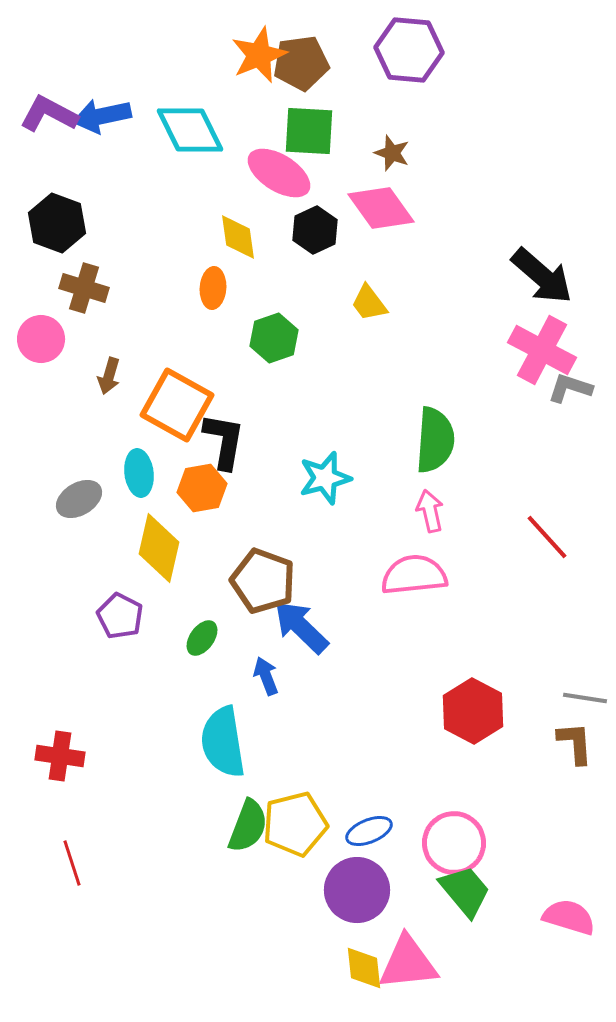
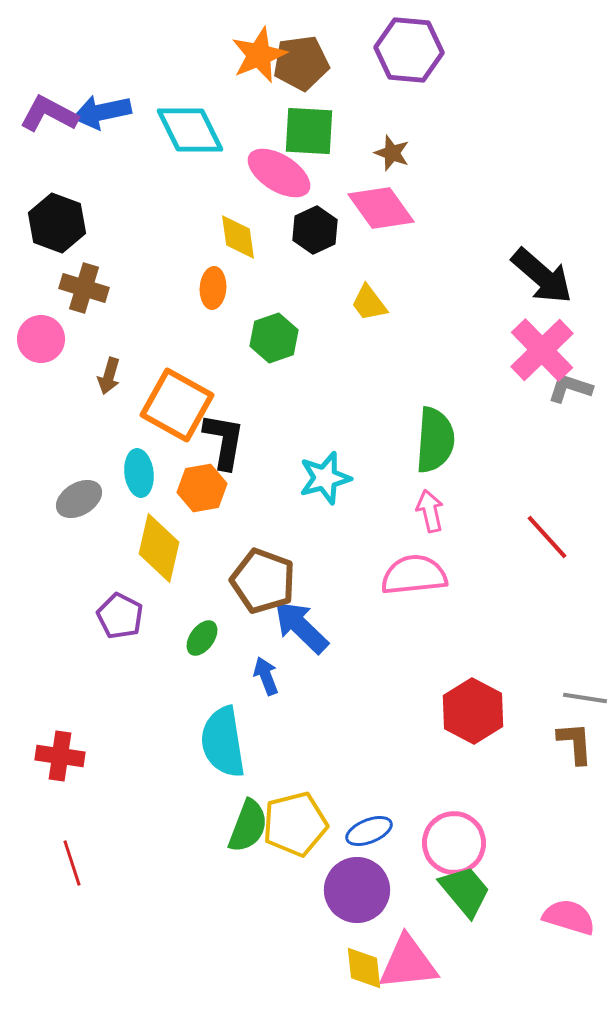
blue arrow at (102, 116): moved 4 px up
pink cross at (542, 350): rotated 18 degrees clockwise
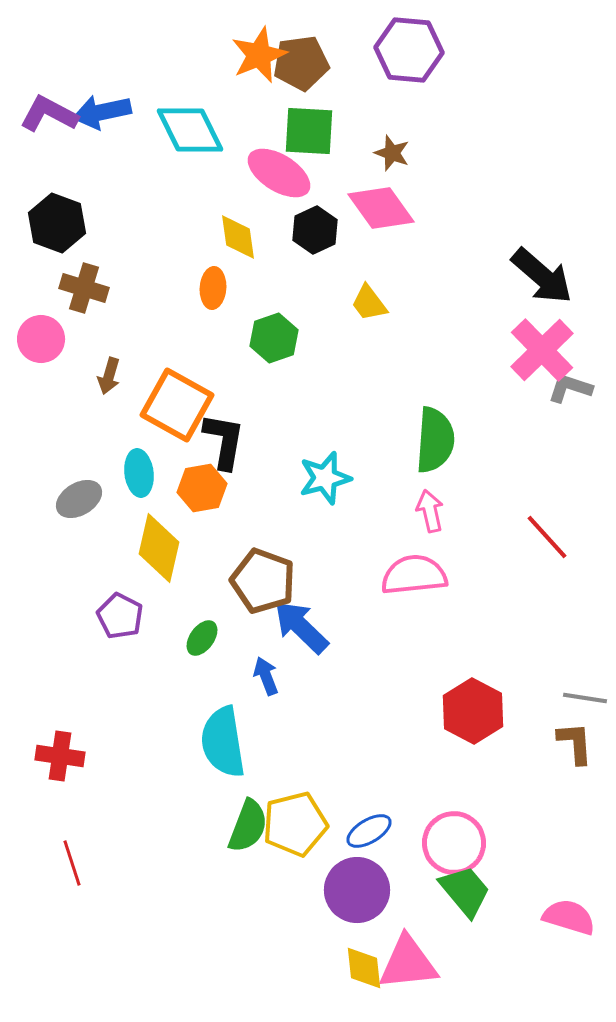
blue ellipse at (369, 831): rotated 9 degrees counterclockwise
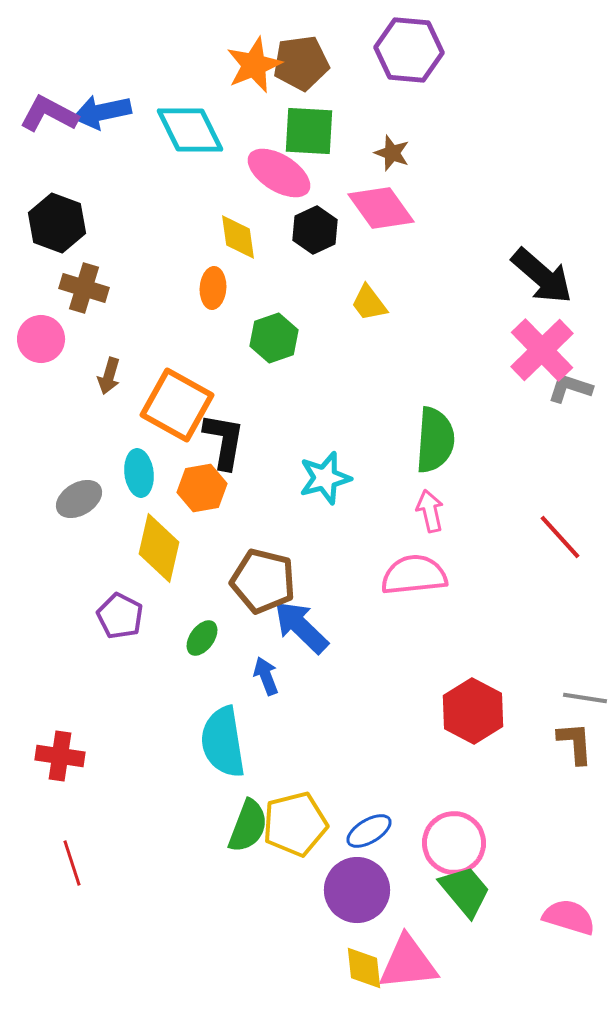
orange star at (259, 55): moved 5 px left, 10 px down
red line at (547, 537): moved 13 px right
brown pentagon at (263, 581): rotated 6 degrees counterclockwise
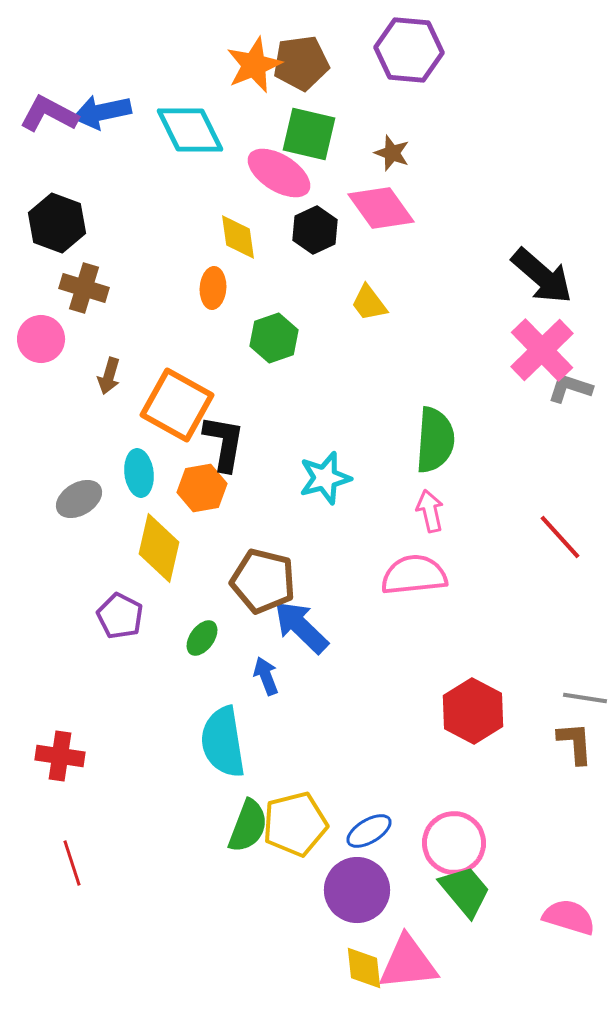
green square at (309, 131): moved 3 px down; rotated 10 degrees clockwise
black L-shape at (224, 441): moved 2 px down
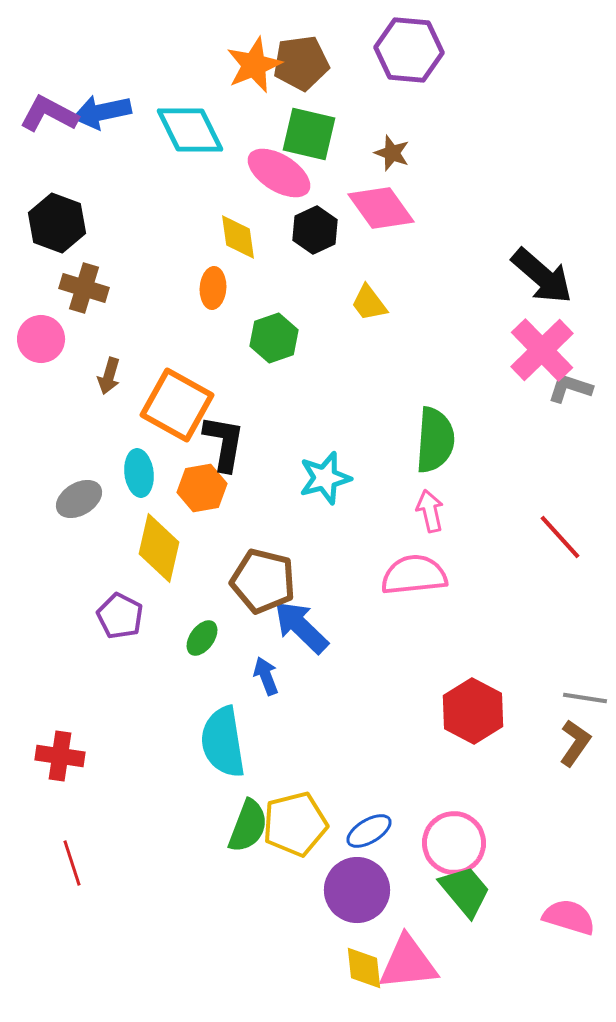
brown L-shape at (575, 743): rotated 39 degrees clockwise
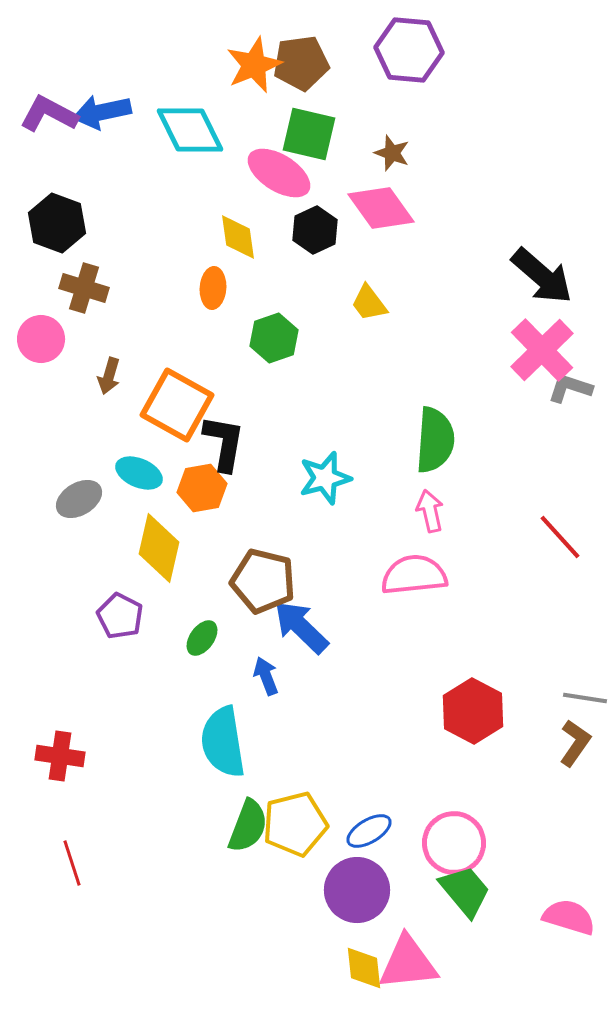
cyan ellipse at (139, 473): rotated 60 degrees counterclockwise
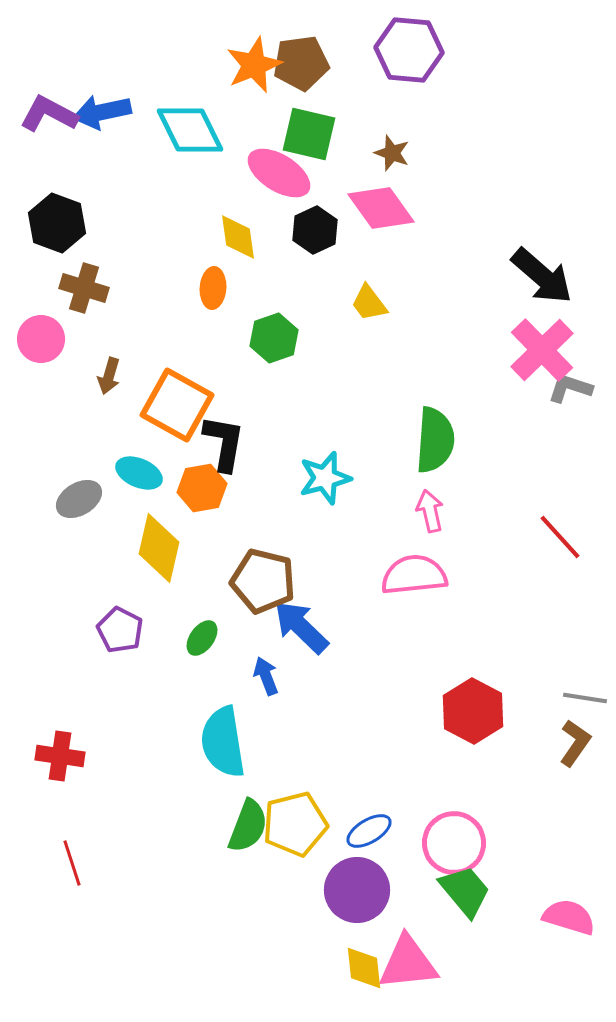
purple pentagon at (120, 616): moved 14 px down
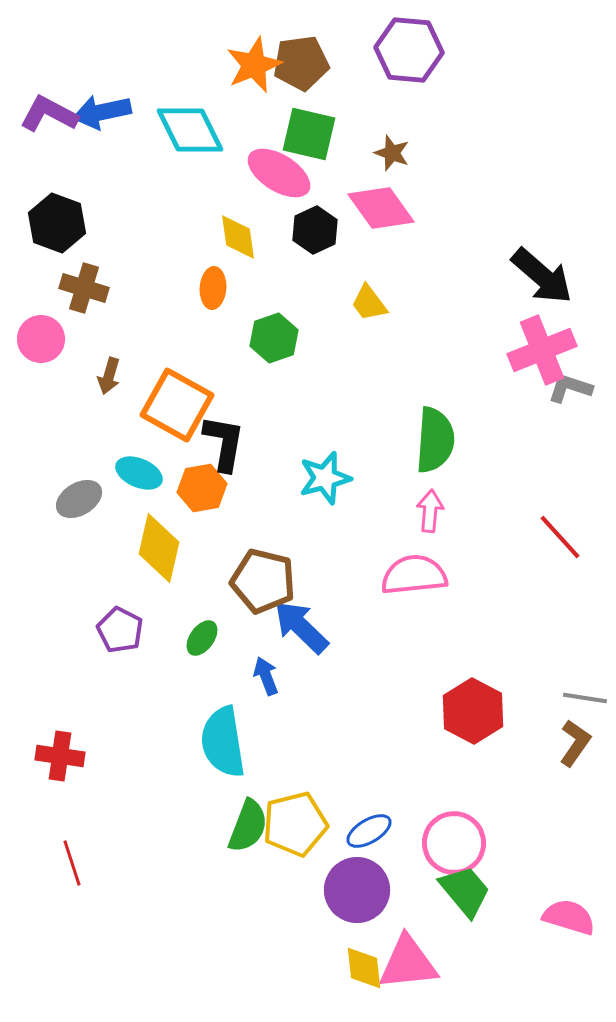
pink cross at (542, 350): rotated 22 degrees clockwise
pink arrow at (430, 511): rotated 18 degrees clockwise
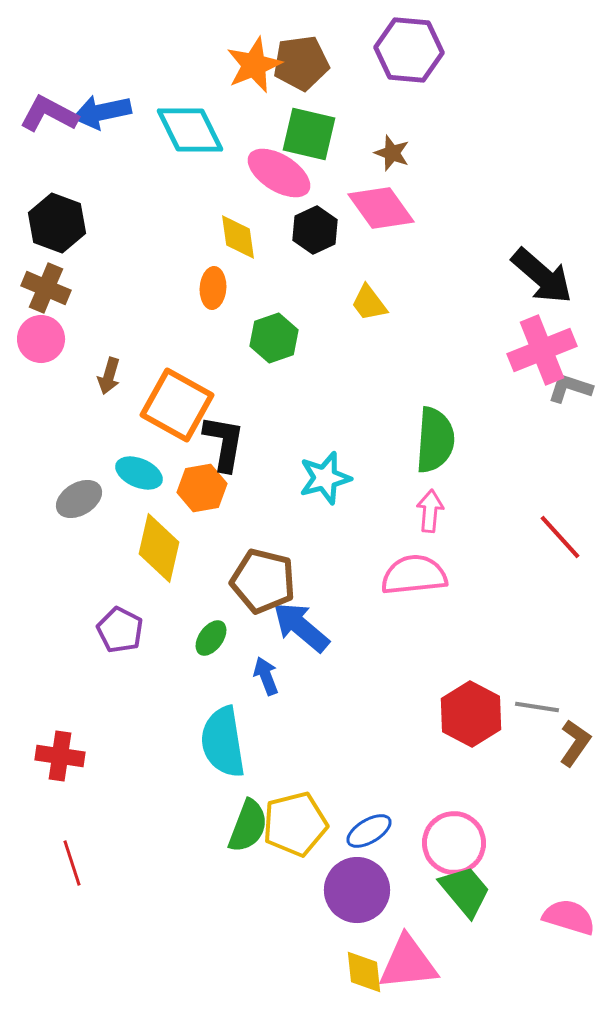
brown cross at (84, 288): moved 38 px left; rotated 6 degrees clockwise
blue arrow at (301, 627): rotated 4 degrees counterclockwise
green ellipse at (202, 638): moved 9 px right
gray line at (585, 698): moved 48 px left, 9 px down
red hexagon at (473, 711): moved 2 px left, 3 px down
yellow diamond at (364, 968): moved 4 px down
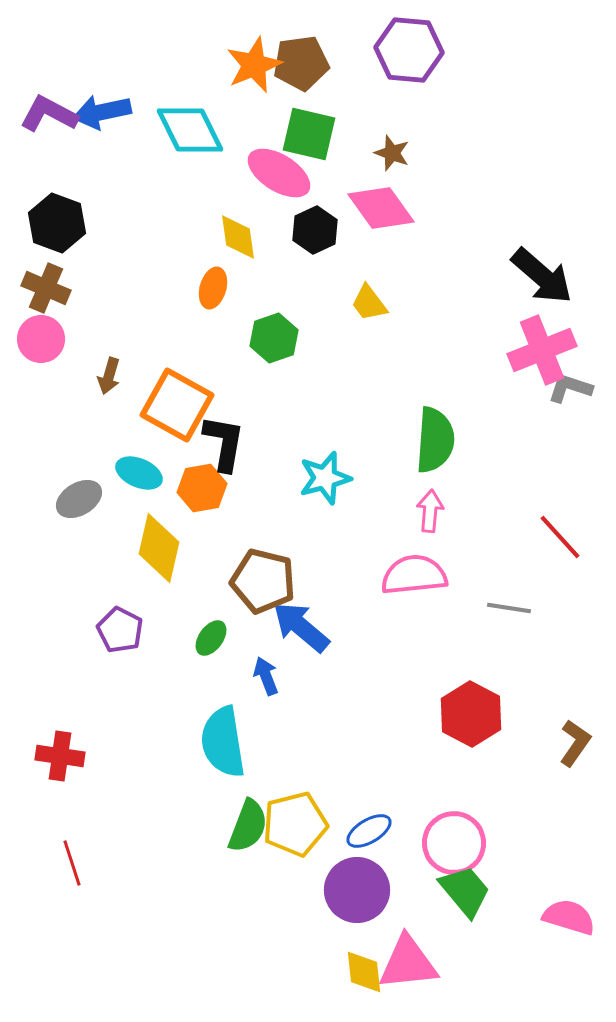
orange ellipse at (213, 288): rotated 12 degrees clockwise
gray line at (537, 707): moved 28 px left, 99 px up
